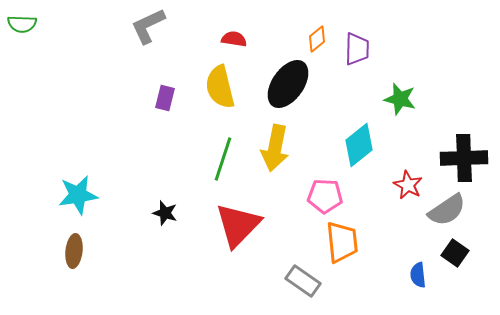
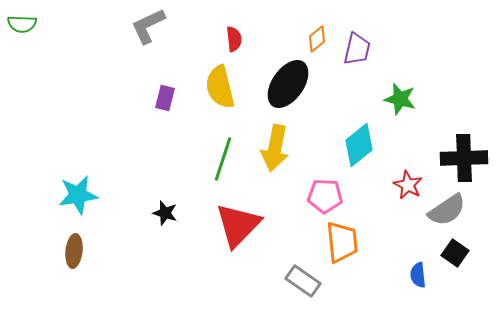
red semicircle: rotated 75 degrees clockwise
purple trapezoid: rotated 12 degrees clockwise
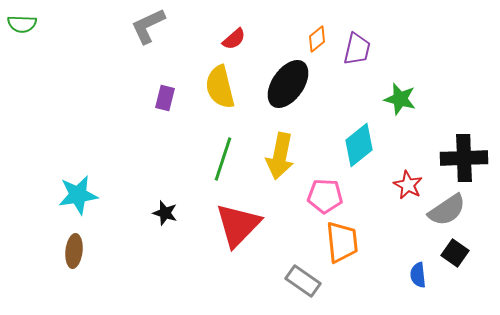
red semicircle: rotated 55 degrees clockwise
yellow arrow: moved 5 px right, 8 px down
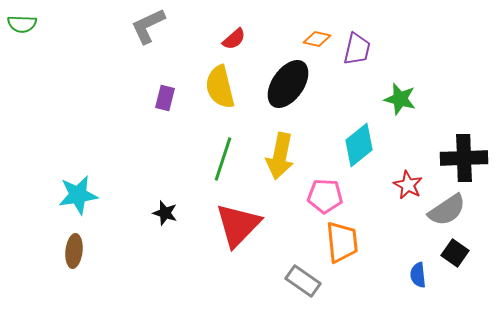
orange diamond: rotated 52 degrees clockwise
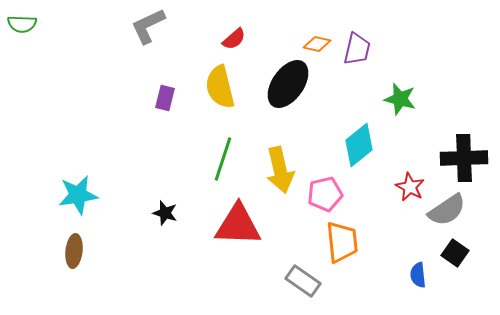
orange diamond: moved 5 px down
yellow arrow: moved 14 px down; rotated 24 degrees counterclockwise
red star: moved 2 px right, 2 px down
pink pentagon: moved 2 px up; rotated 16 degrees counterclockwise
red triangle: rotated 48 degrees clockwise
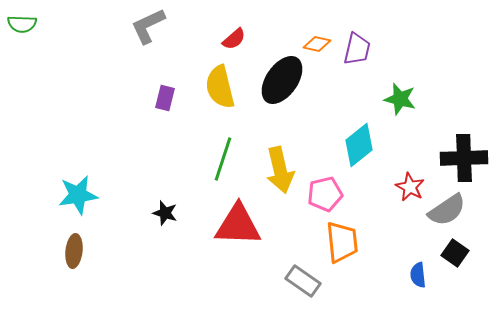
black ellipse: moved 6 px left, 4 px up
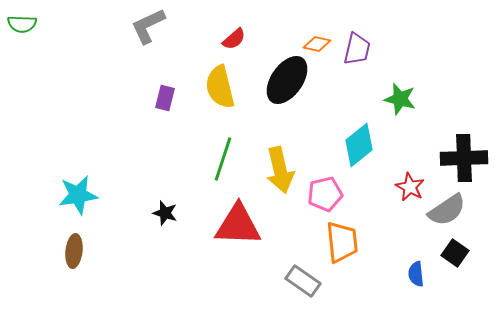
black ellipse: moved 5 px right
blue semicircle: moved 2 px left, 1 px up
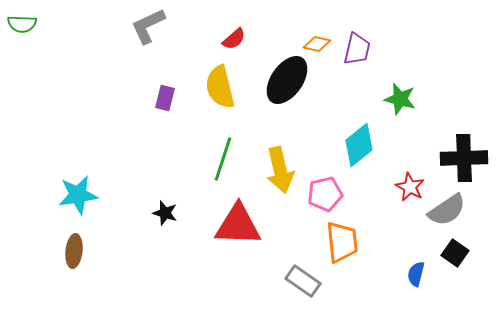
blue semicircle: rotated 20 degrees clockwise
